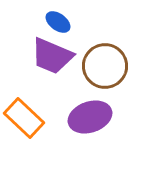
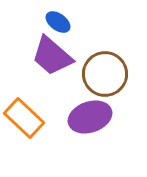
purple trapezoid: rotated 18 degrees clockwise
brown circle: moved 8 px down
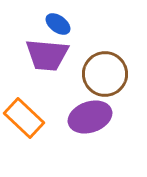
blue ellipse: moved 2 px down
purple trapezoid: moved 5 px left, 1 px up; rotated 36 degrees counterclockwise
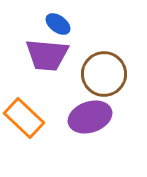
brown circle: moved 1 px left
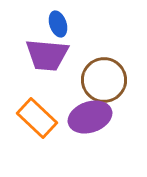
blue ellipse: rotated 35 degrees clockwise
brown circle: moved 6 px down
orange rectangle: moved 13 px right
